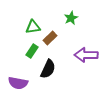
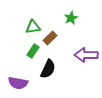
green rectangle: moved 1 px right
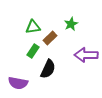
green star: moved 6 px down
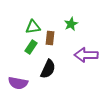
brown rectangle: rotated 40 degrees counterclockwise
green rectangle: moved 2 px left, 4 px up
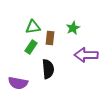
green star: moved 2 px right, 4 px down
black semicircle: rotated 30 degrees counterclockwise
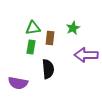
green triangle: moved 1 px down
green rectangle: rotated 24 degrees counterclockwise
